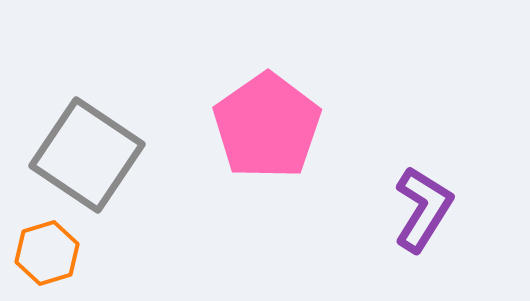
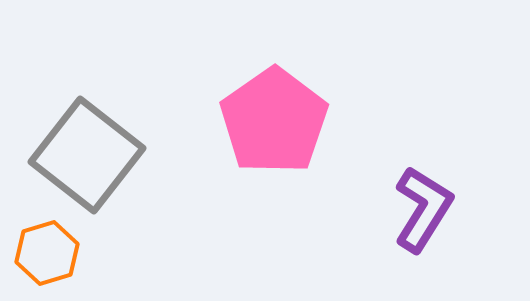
pink pentagon: moved 7 px right, 5 px up
gray square: rotated 4 degrees clockwise
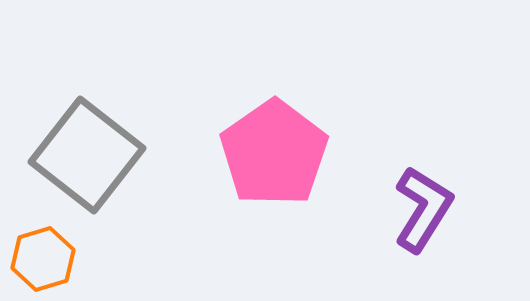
pink pentagon: moved 32 px down
orange hexagon: moved 4 px left, 6 px down
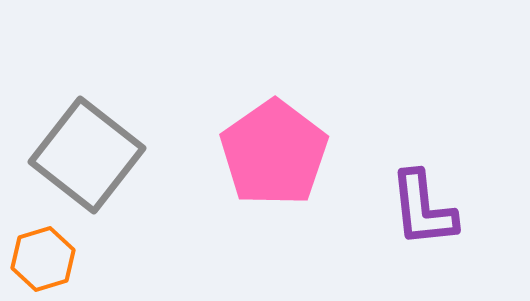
purple L-shape: rotated 142 degrees clockwise
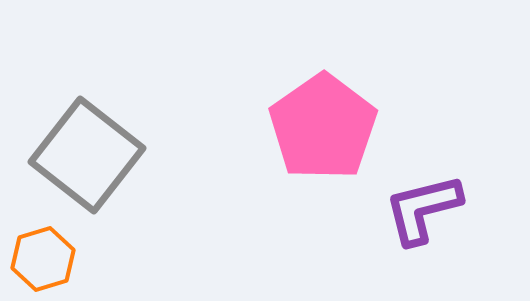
pink pentagon: moved 49 px right, 26 px up
purple L-shape: rotated 82 degrees clockwise
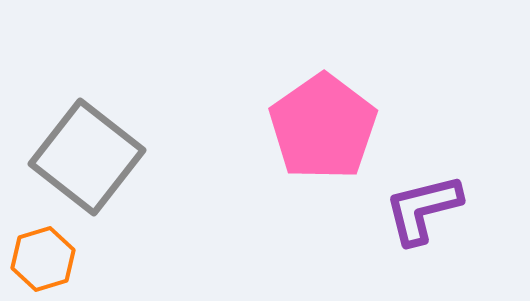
gray square: moved 2 px down
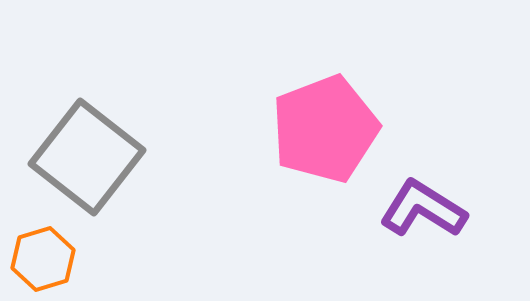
pink pentagon: moved 2 px right, 2 px down; rotated 14 degrees clockwise
purple L-shape: rotated 46 degrees clockwise
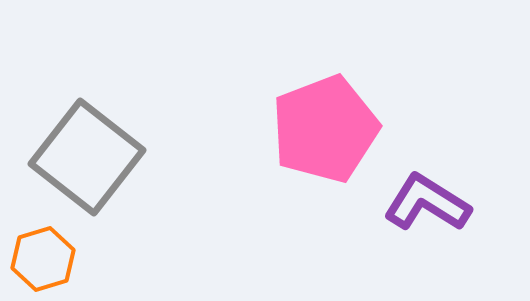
purple L-shape: moved 4 px right, 6 px up
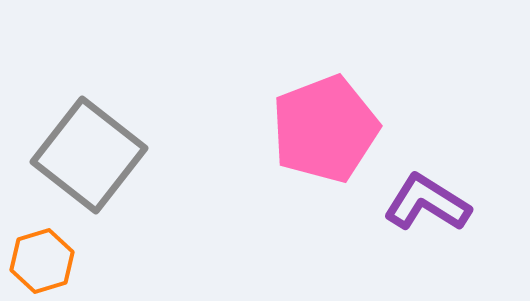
gray square: moved 2 px right, 2 px up
orange hexagon: moved 1 px left, 2 px down
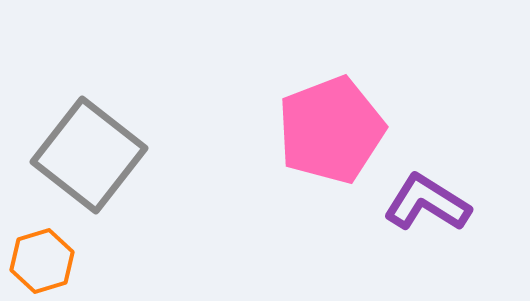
pink pentagon: moved 6 px right, 1 px down
